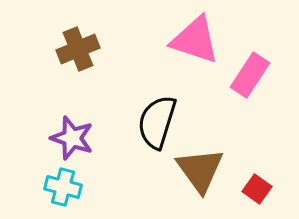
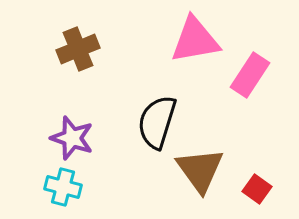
pink triangle: rotated 28 degrees counterclockwise
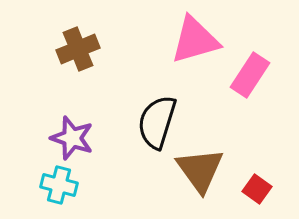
pink triangle: rotated 6 degrees counterclockwise
cyan cross: moved 4 px left, 2 px up
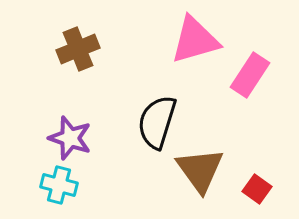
purple star: moved 2 px left
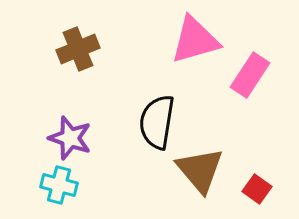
black semicircle: rotated 8 degrees counterclockwise
brown triangle: rotated 4 degrees counterclockwise
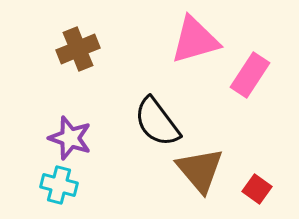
black semicircle: rotated 46 degrees counterclockwise
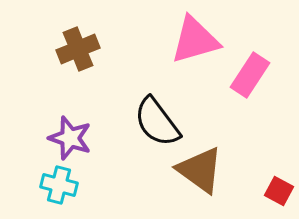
brown triangle: rotated 14 degrees counterclockwise
red square: moved 22 px right, 2 px down; rotated 8 degrees counterclockwise
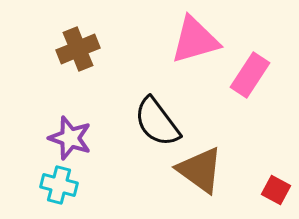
red square: moved 3 px left, 1 px up
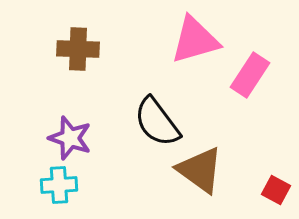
brown cross: rotated 24 degrees clockwise
cyan cross: rotated 18 degrees counterclockwise
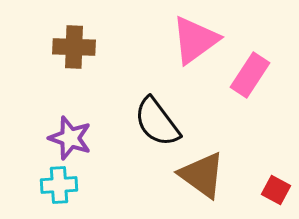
pink triangle: rotated 20 degrees counterclockwise
brown cross: moved 4 px left, 2 px up
brown triangle: moved 2 px right, 5 px down
